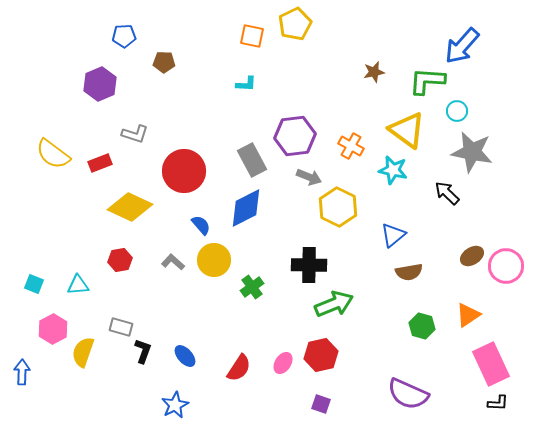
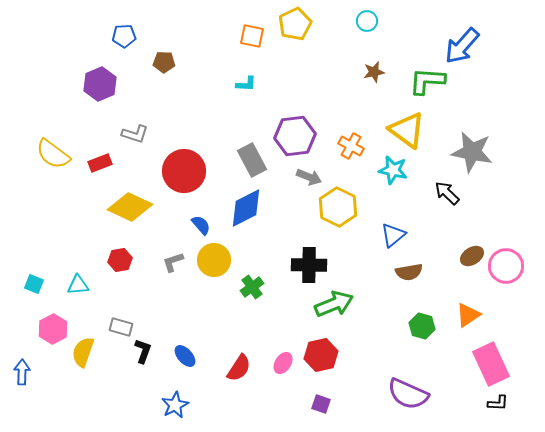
cyan circle at (457, 111): moved 90 px left, 90 px up
gray L-shape at (173, 262): rotated 60 degrees counterclockwise
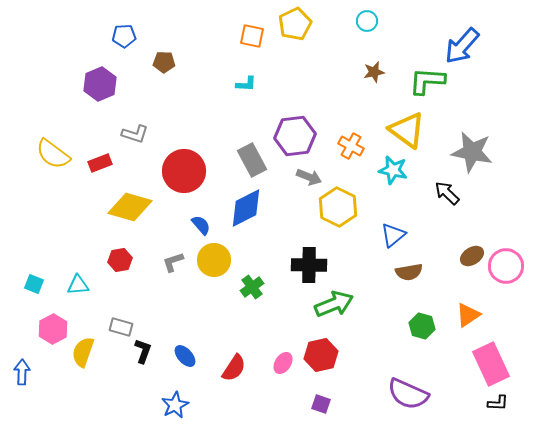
yellow diamond at (130, 207): rotated 9 degrees counterclockwise
red semicircle at (239, 368): moved 5 px left
